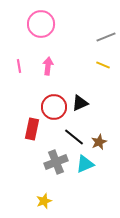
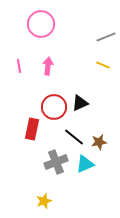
brown star: rotated 14 degrees clockwise
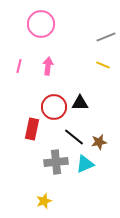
pink line: rotated 24 degrees clockwise
black triangle: rotated 24 degrees clockwise
gray cross: rotated 15 degrees clockwise
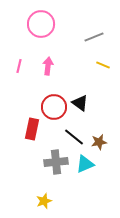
gray line: moved 12 px left
black triangle: rotated 36 degrees clockwise
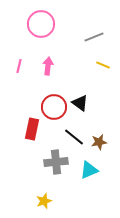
cyan triangle: moved 4 px right, 6 px down
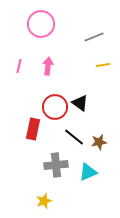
yellow line: rotated 32 degrees counterclockwise
red circle: moved 1 px right
red rectangle: moved 1 px right
gray cross: moved 3 px down
cyan triangle: moved 1 px left, 2 px down
